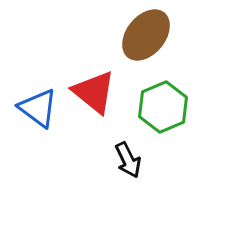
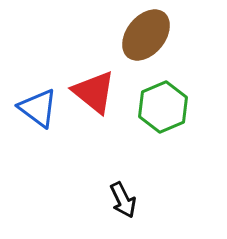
black arrow: moved 5 px left, 40 px down
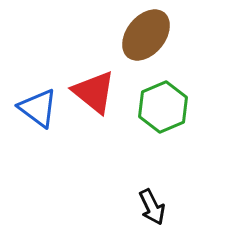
black arrow: moved 29 px right, 7 px down
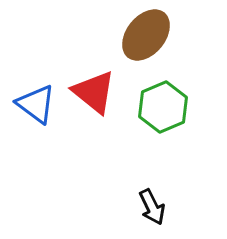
blue triangle: moved 2 px left, 4 px up
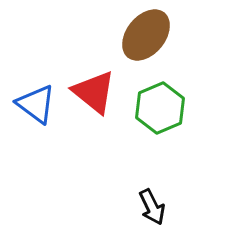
green hexagon: moved 3 px left, 1 px down
